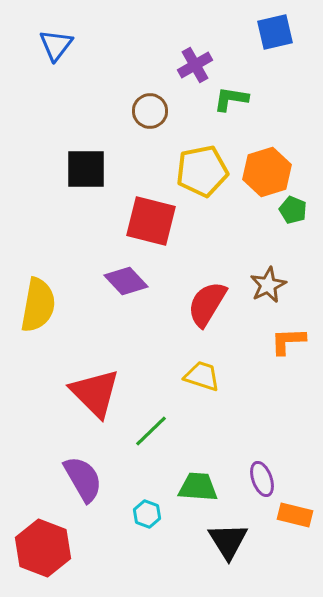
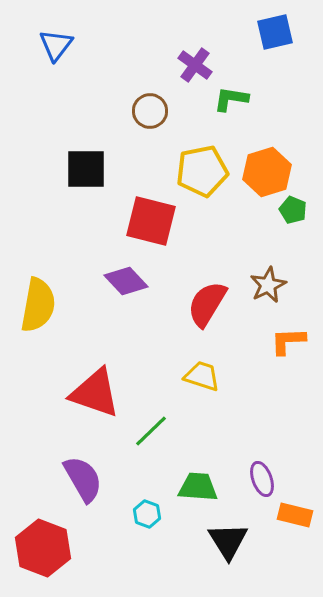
purple cross: rotated 24 degrees counterclockwise
red triangle: rotated 26 degrees counterclockwise
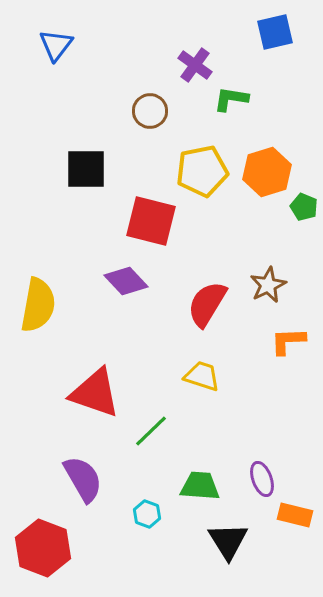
green pentagon: moved 11 px right, 3 px up
green trapezoid: moved 2 px right, 1 px up
